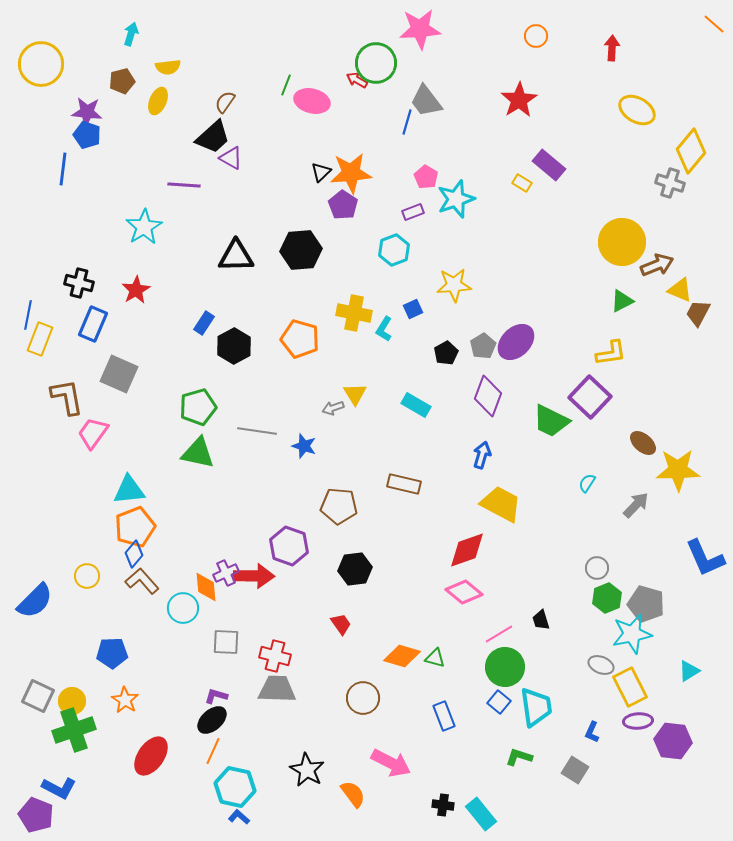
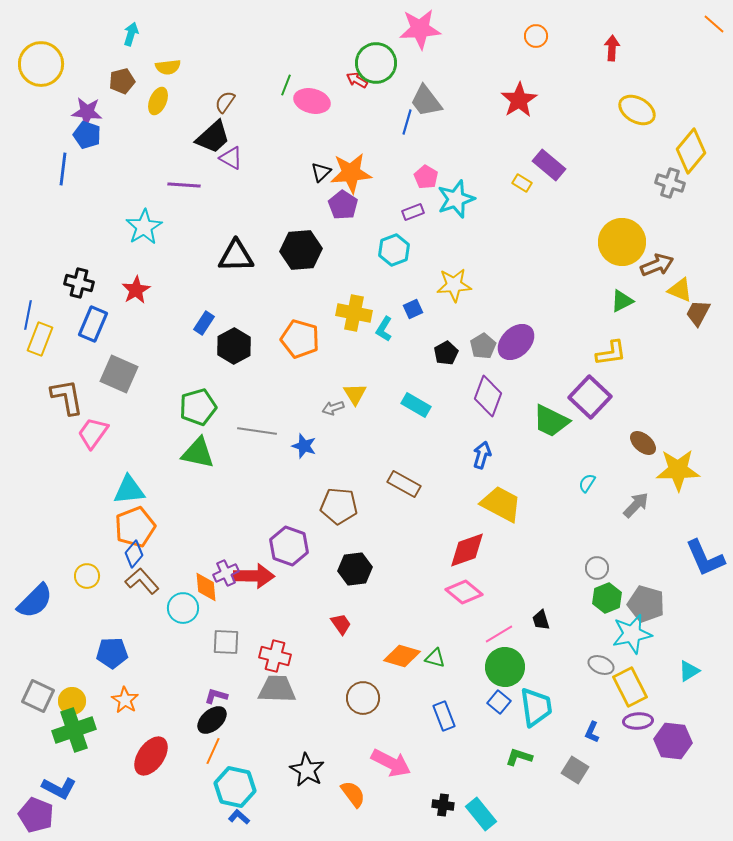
brown rectangle at (404, 484): rotated 16 degrees clockwise
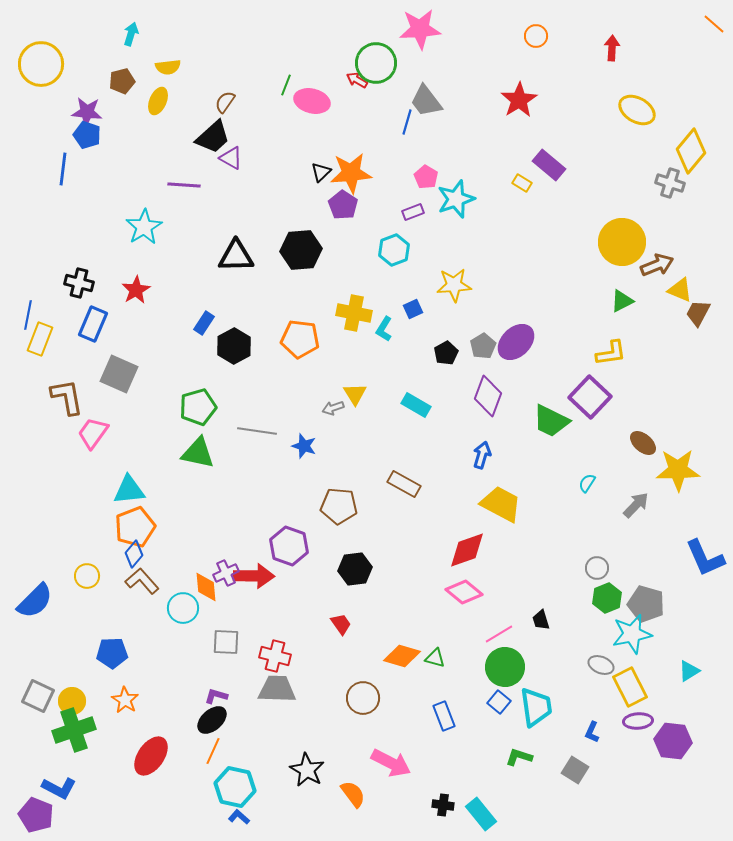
orange pentagon at (300, 339): rotated 9 degrees counterclockwise
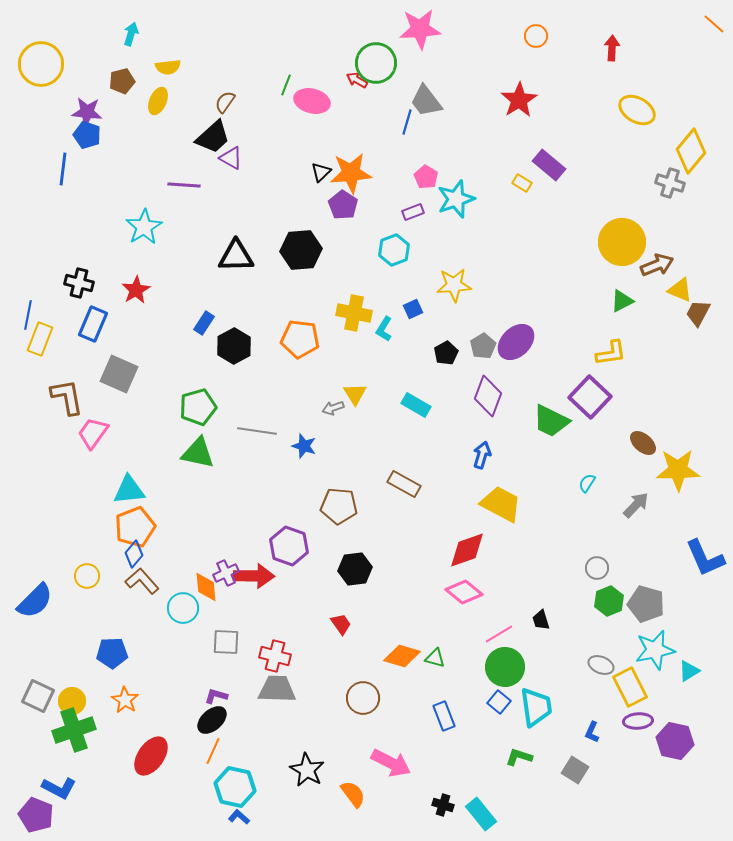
green hexagon at (607, 598): moved 2 px right, 3 px down
cyan star at (632, 634): moved 23 px right, 16 px down
purple hexagon at (673, 741): moved 2 px right; rotated 6 degrees clockwise
black cross at (443, 805): rotated 10 degrees clockwise
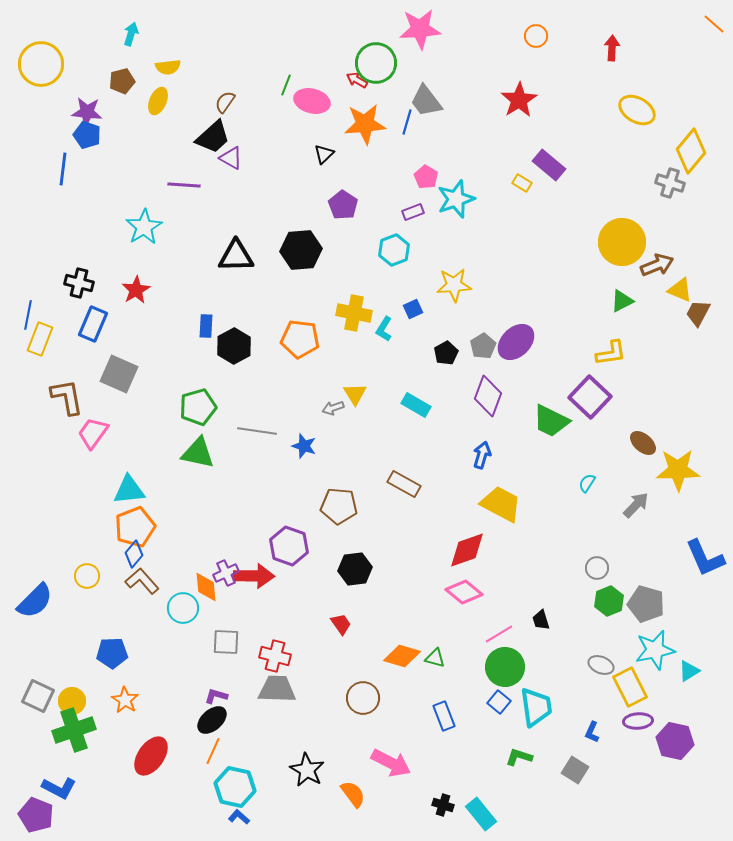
black triangle at (321, 172): moved 3 px right, 18 px up
orange star at (351, 173): moved 14 px right, 49 px up
blue rectangle at (204, 323): moved 2 px right, 3 px down; rotated 30 degrees counterclockwise
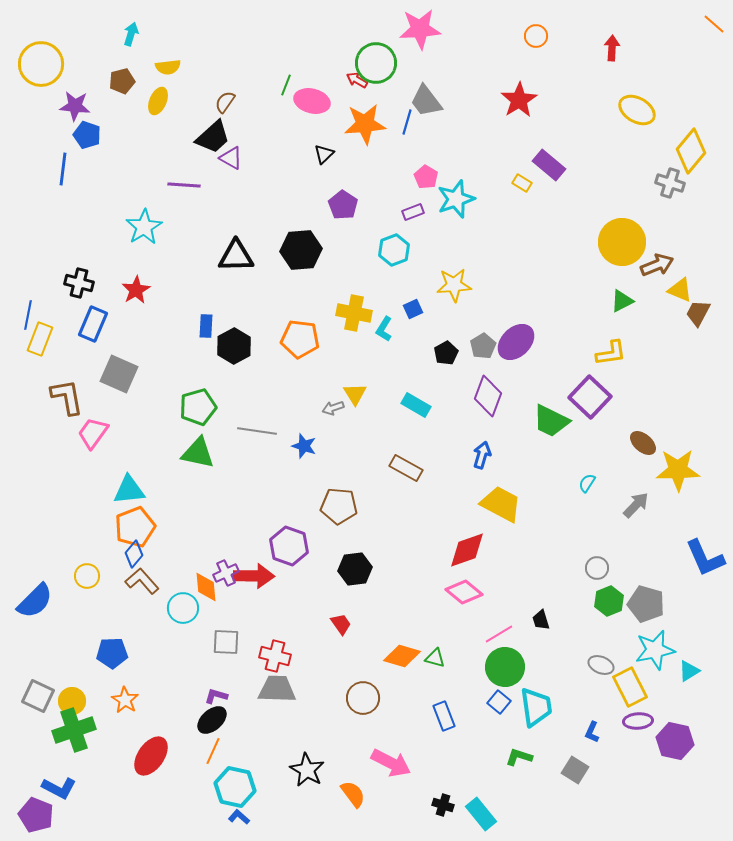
purple star at (87, 112): moved 12 px left, 6 px up
brown rectangle at (404, 484): moved 2 px right, 16 px up
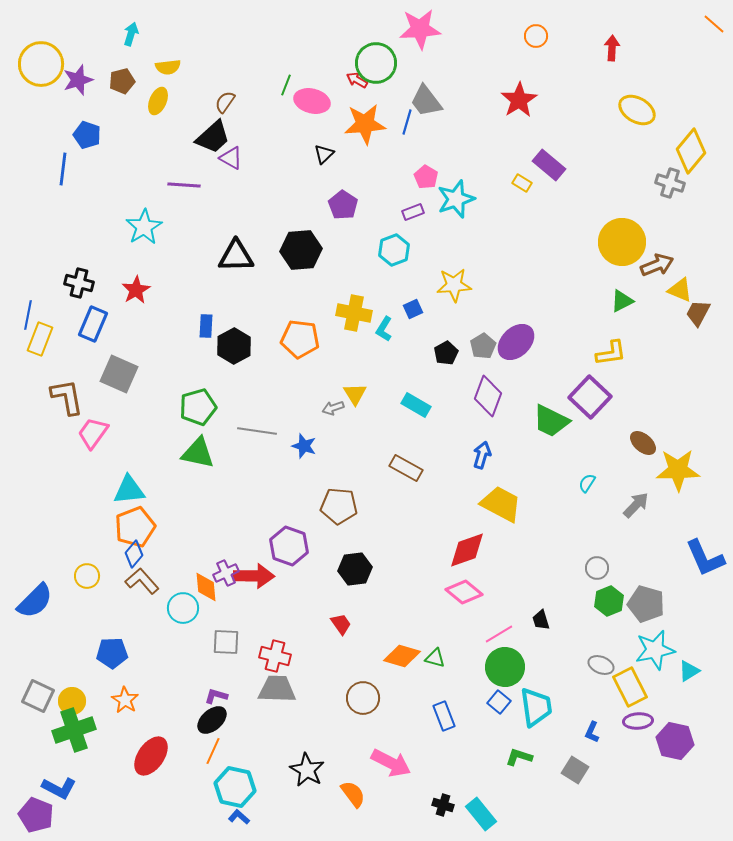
purple star at (75, 106): moved 3 px right, 26 px up; rotated 24 degrees counterclockwise
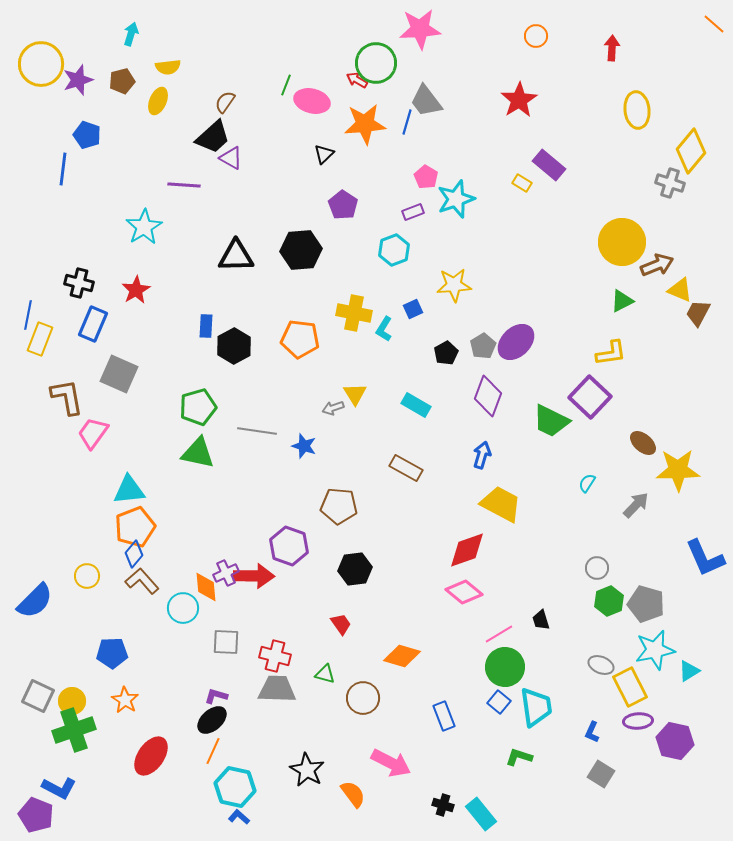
yellow ellipse at (637, 110): rotated 54 degrees clockwise
green triangle at (435, 658): moved 110 px left, 16 px down
gray square at (575, 770): moved 26 px right, 4 px down
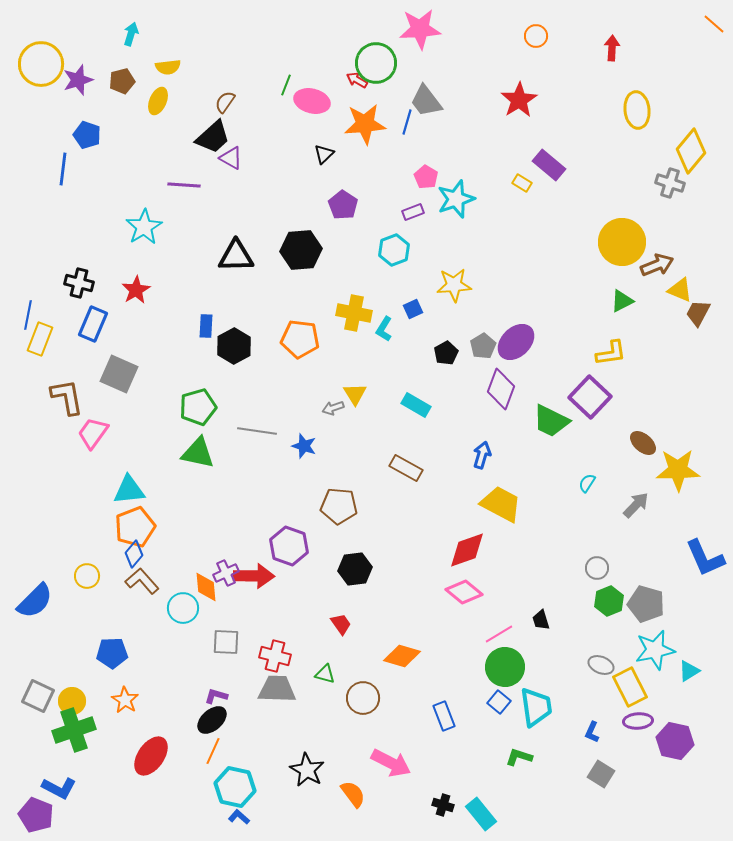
purple diamond at (488, 396): moved 13 px right, 7 px up
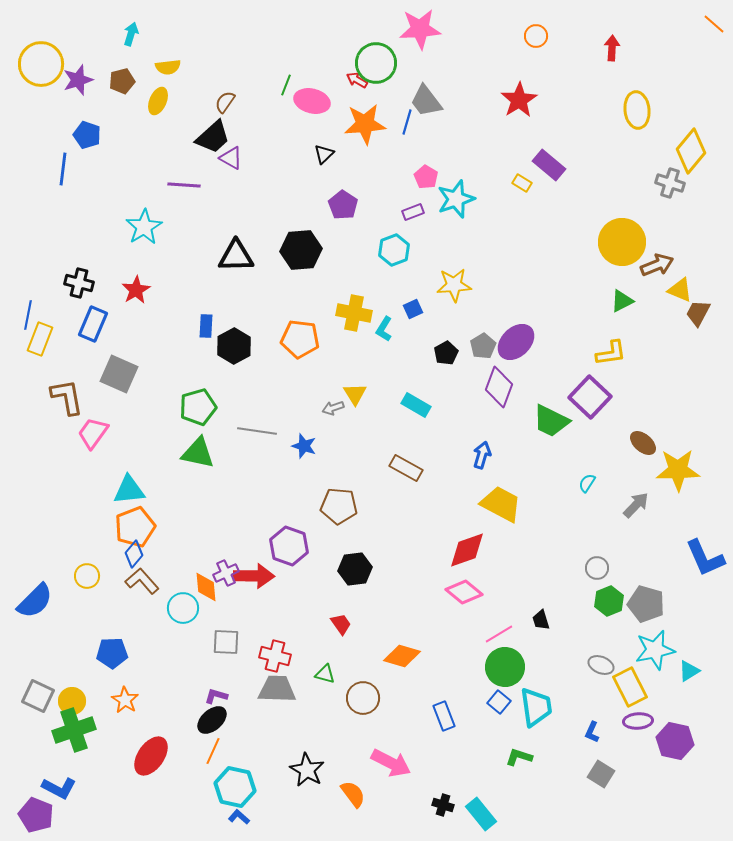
purple diamond at (501, 389): moved 2 px left, 2 px up
